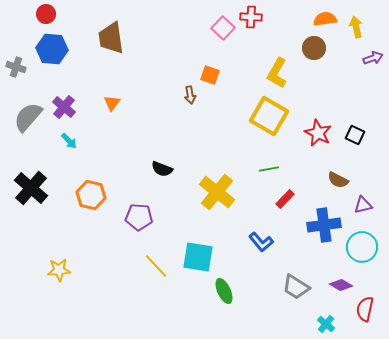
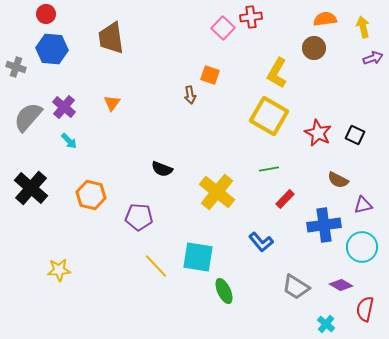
red cross: rotated 10 degrees counterclockwise
yellow arrow: moved 7 px right
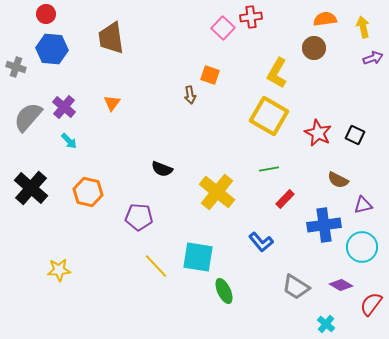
orange hexagon: moved 3 px left, 3 px up
red semicircle: moved 6 px right, 5 px up; rotated 25 degrees clockwise
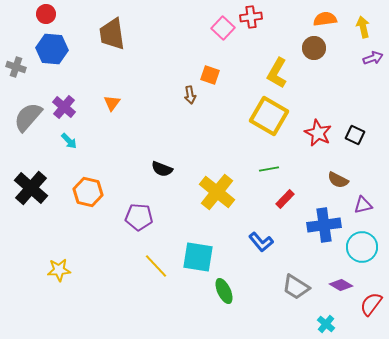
brown trapezoid: moved 1 px right, 4 px up
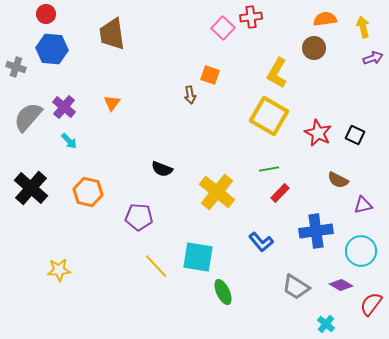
red rectangle: moved 5 px left, 6 px up
blue cross: moved 8 px left, 6 px down
cyan circle: moved 1 px left, 4 px down
green ellipse: moved 1 px left, 1 px down
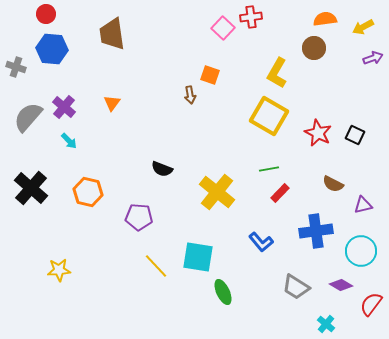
yellow arrow: rotated 105 degrees counterclockwise
brown semicircle: moved 5 px left, 4 px down
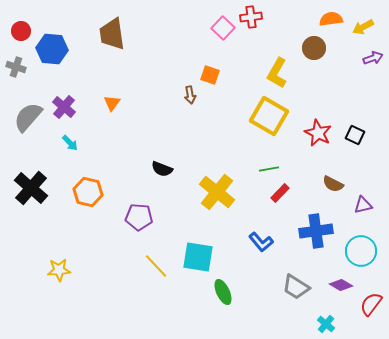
red circle: moved 25 px left, 17 px down
orange semicircle: moved 6 px right
cyan arrow: moved 1 px right, 2 px down
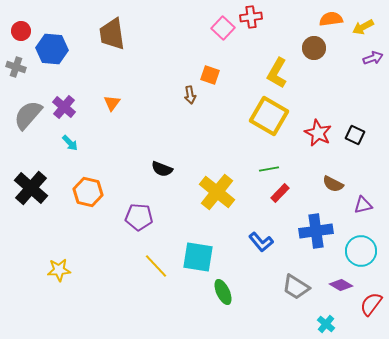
gray semicircle: moved 2 px up
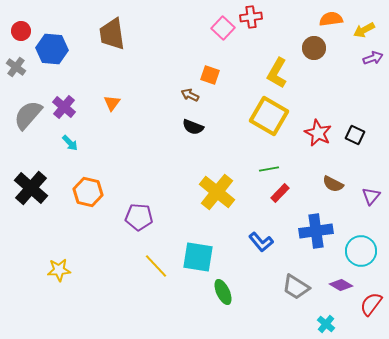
yellow arrow: moved 1 px right, 3 px down
gray cross: rotated 18 degrees clockwise
brown arrow: rotated 126 degrees clockwise
black semicircle: moved 31 px right, 42 px up
purple triangle: moved 8 px right, 9 px up; rotated 36 degrees counterclockwise
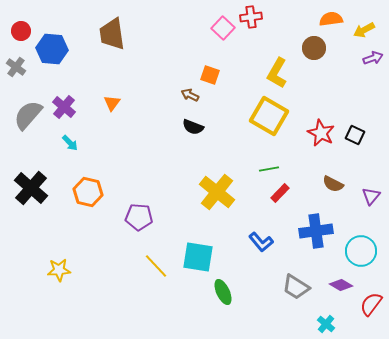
red star: moved 3 px right
